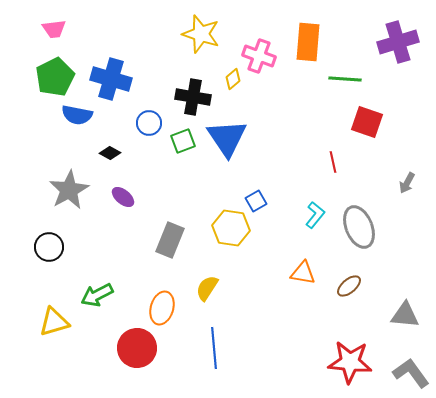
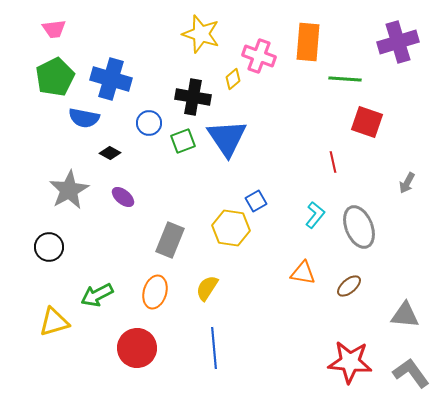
blue semicircle: moved 7 px right, 3 px down
orange ellipse: moved 7 px left, 16 px up
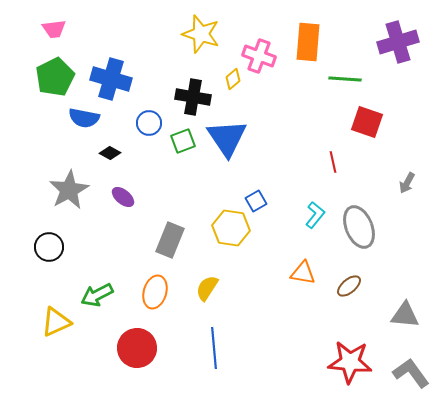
yellow triangle: moved 2 px right; rotated 8 degrees counterclockwise
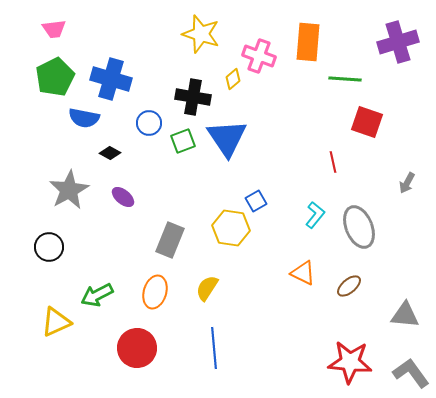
orange triangle: rotated 16 degrees clockwise
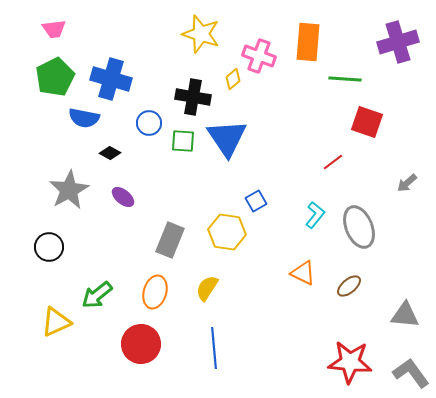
green square: rotated 25 degrees clockwise
red line: rotated 65 degrees clockwise
gray arrow: rotated 20 degrees clockwise
yellow hexagon: moved 4 px left, 4 px down
green arrow: rotated 12 degrees counterclockwise
red circle: moved 4 px right, 4 px up
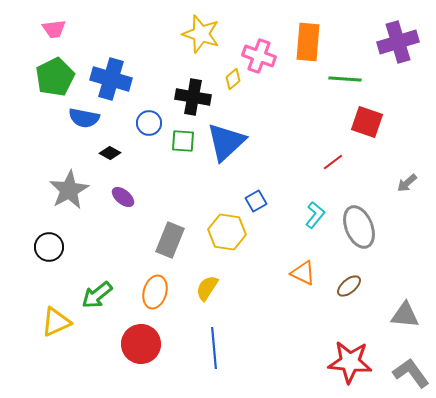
blue triangle: moved 1 px left, 4 px down; rotated 21 degrees clockwise
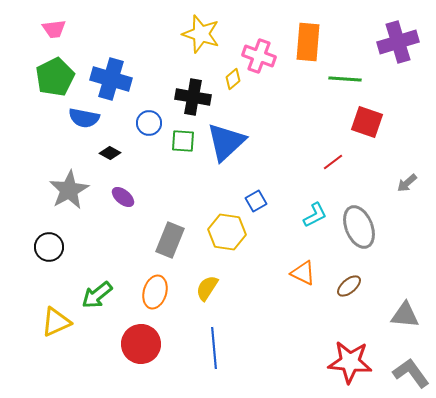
cyan L-shape: rotated 24 degrees clockwise
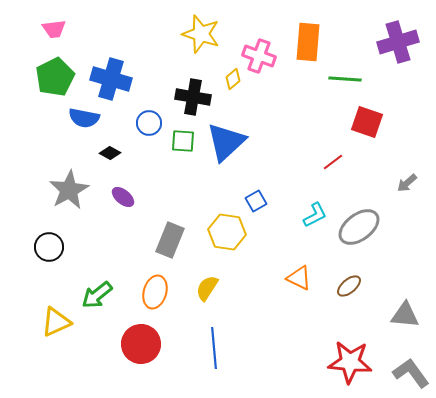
gray ellipse: rotated 75 degrees clockwise
orange triangle: moved 4 px left, 5 px down
